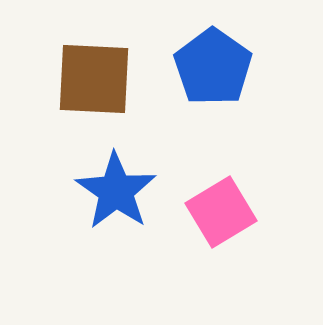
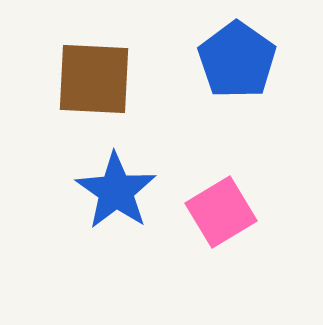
blue pentagon: moved 24 px right, 7 px up
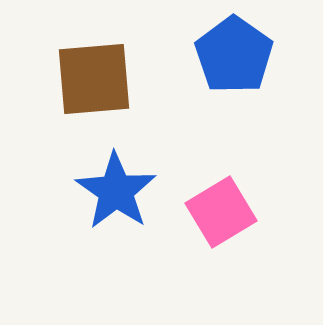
blue pentagon: moved 3 px left, 5 px up
brown square: rotated 8 degrees counterclockwise
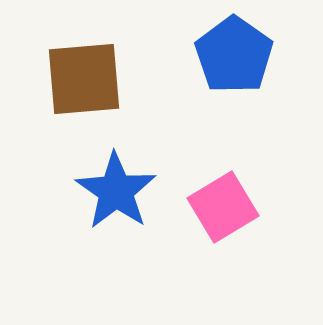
brown square: moved 10 px left
pink square: moved 2 px right, 5 px up
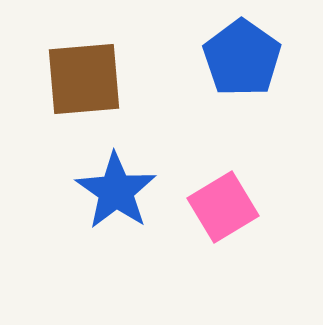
blue pentagon: moved 8 px right, 3 px down
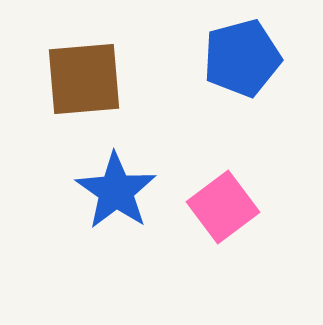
blue pentagon: rotated 22 degrees clockwise
pink square: rotated 6 degrees counterclockwise
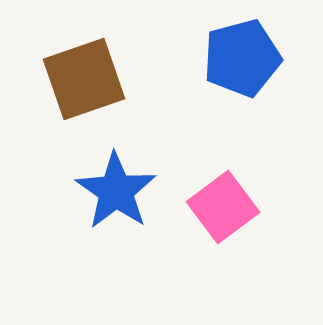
brown square: rotated 14 degrees counterclockwise
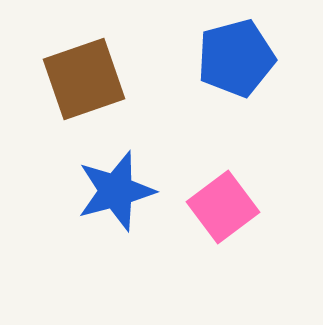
blue pentagon: moved 6 px left
blue star: rotated 22 degrees clockwise
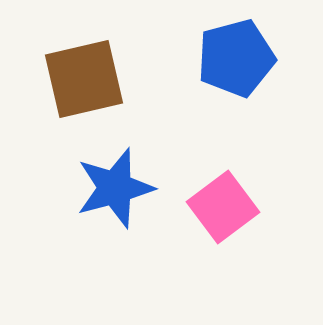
brown square: rotated 6 degrees clockwise
blue star: moved 1 px left, 3 px up
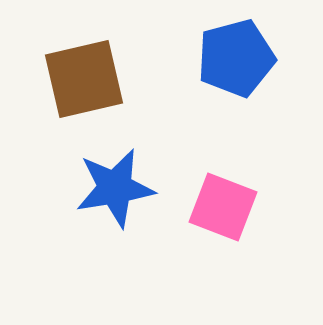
blue star: rotated 6 degrees clockwise
pink square: rotated 32 degrees counterclockwise
